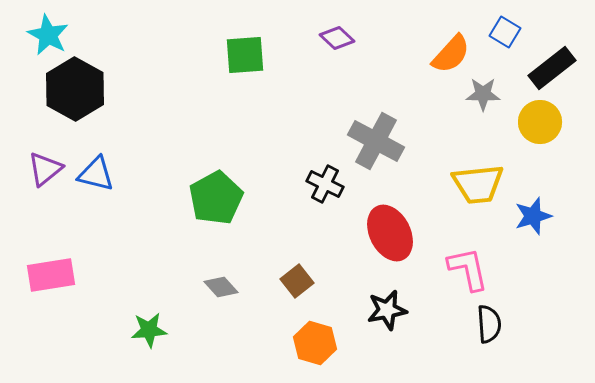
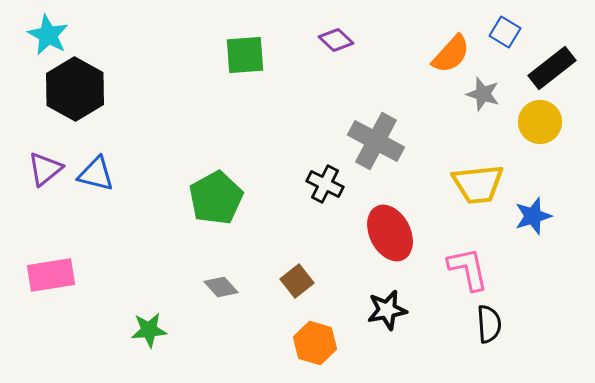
purple diamond: moved 1 px left, 2 px down
gray star: rotated 16 degrees clockwise
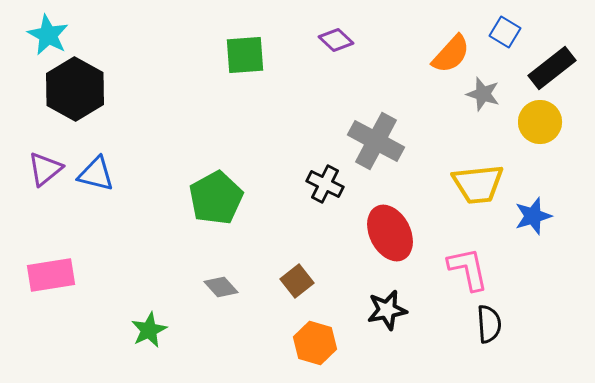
green star: rotated 21 degrees counterclockwise
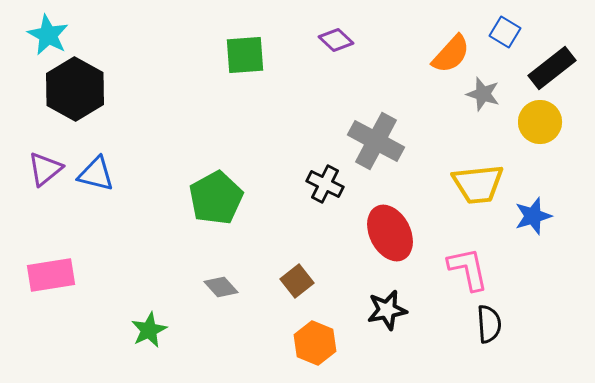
orange hexagon: rotated 6 degrees clockwise
